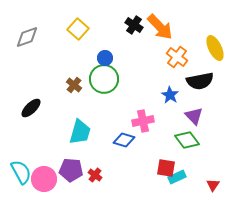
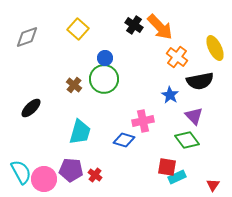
red square: moved 1 px right, 1 px up
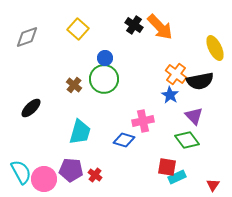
orange cross: moved 1 px left, 17 px down
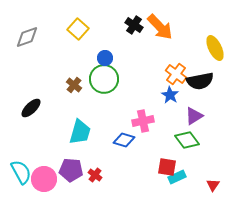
purple triangle: rotated 42 degrees clockwise
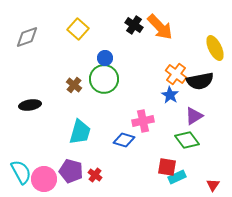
black ellipse: moved 1 px left, 3 px up; rotated 35 degrees clockwise
purple pentagon: moved 1 px down; rotated 10 degrees clockwise
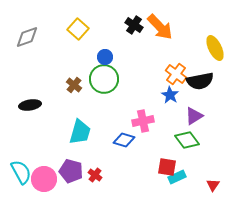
blue circle: moved 1 px up
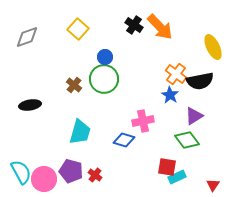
yellow ellipse: moved 2 px left, 1 px up
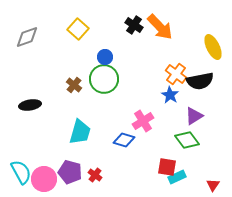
pink cross: rotated 20 degrees counterclockwise
purple pentagon: moved 1 px left, 1 px down
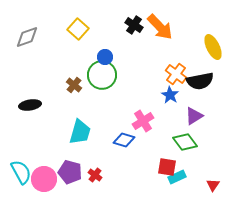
green circle: moved 2 px left, 4 px up
green diamond: moved 2 px left, 2 px down
